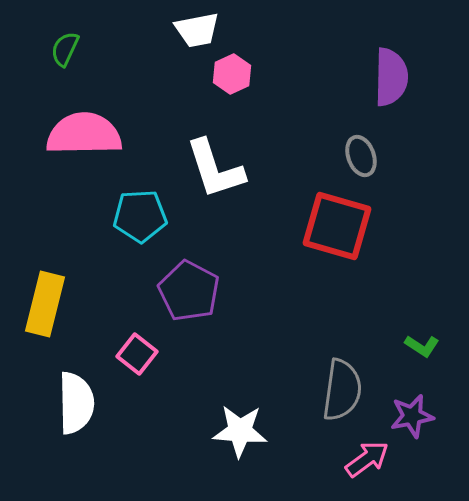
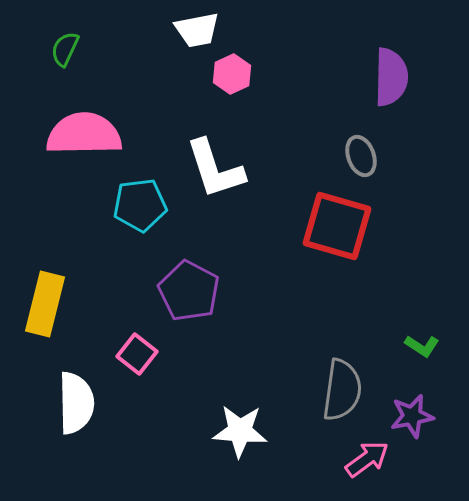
cyan pentagon: moved 11 px up; rotated 4 degrees counterclockwise
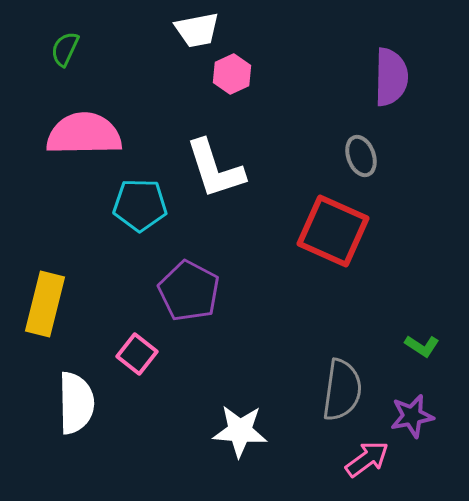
cyan pentagon: rotated 8 degrees clockwise
red square: moved 4 px left, 5 px down; rotated 8 degrees clockwise
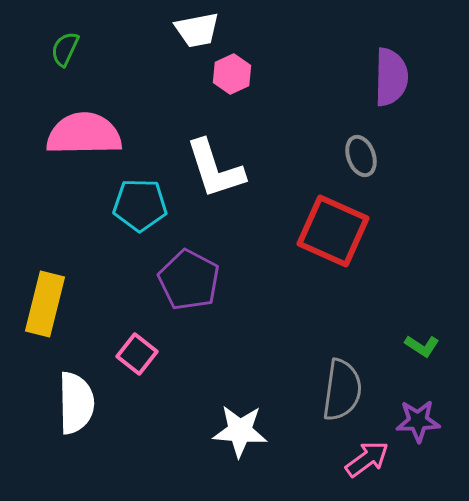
purple pentagon: moved 11 px up
purple star: moved 6 px right, 5 px down; rotated 9 degrees clockwise
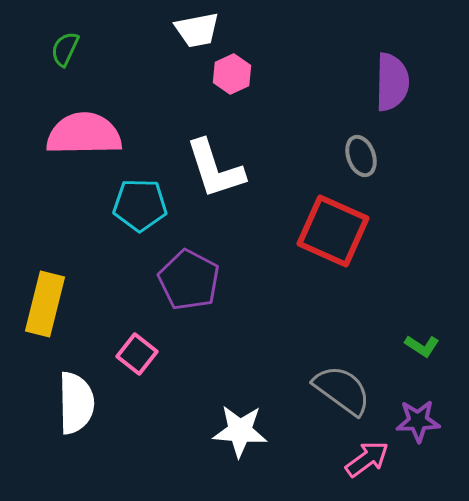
purple semicircle: moved 1 px right, 5 px down
gray semicircle: rotated 62 degrees counterclockwise
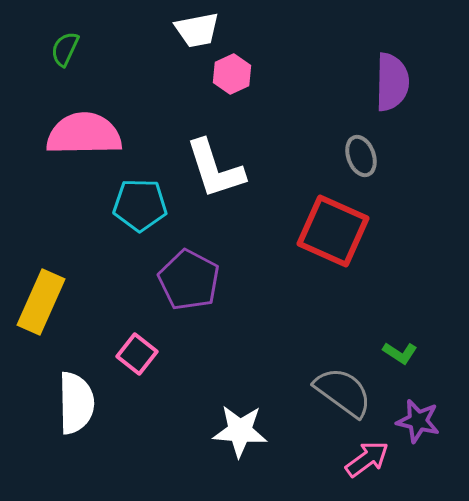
yellow rectangle: moved 4 px left, 2 px up; rotated 10 degrees clockwise
green L-shape: moved 22 px left, 7 px down
gray semicircle: moved 1 px right, 2 px down
purple star: rotated 15 degrees clockwise
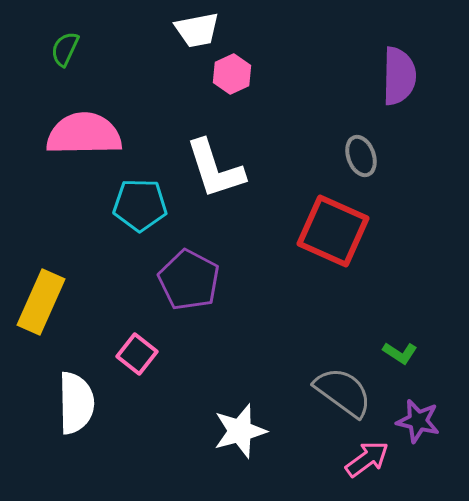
purple semicircle: moved 7 px right, 6 px up
white star: rotated 20 degrees counterclockwise
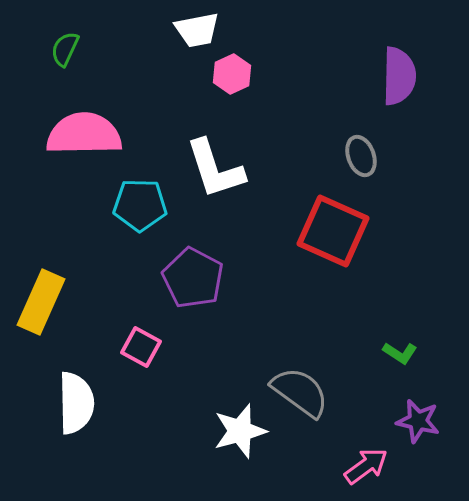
purple pentagon: moved 4 px right, 2 px up
pink square: moved 4 px right, 7 px up; rotated 9 degrees counterclockwise
gray semicircle: moved 43 px left
pink arrow: moved 1 px left, 7 px down
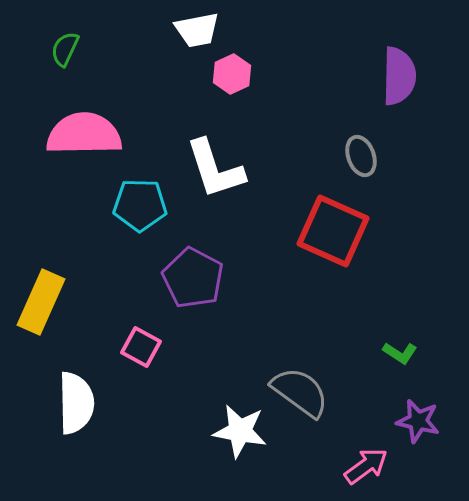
white star: rotated 26 degrees clockwise
